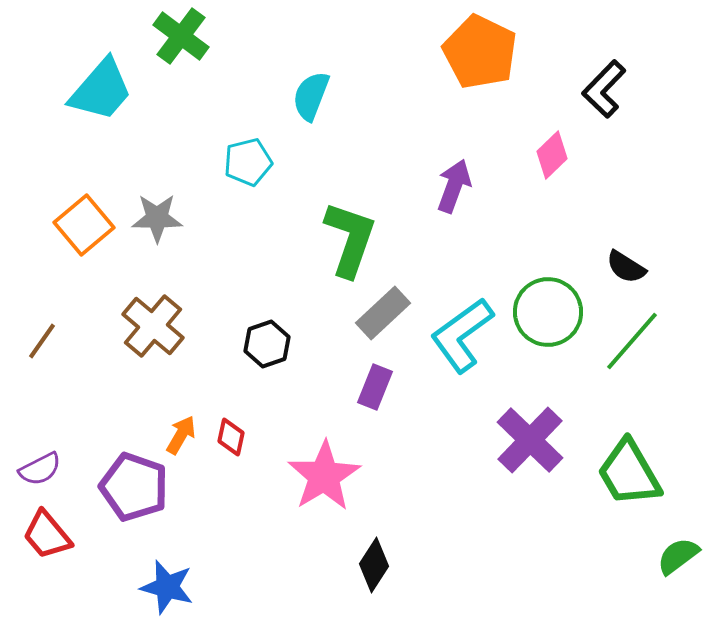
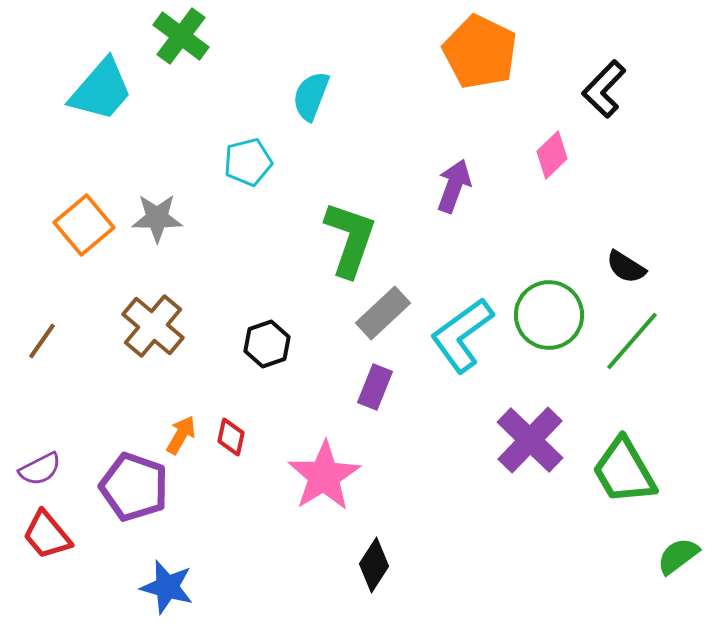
green circle: moved 1 px right, 3 px down
green trapezoid: moved 5 px left, 2 px up
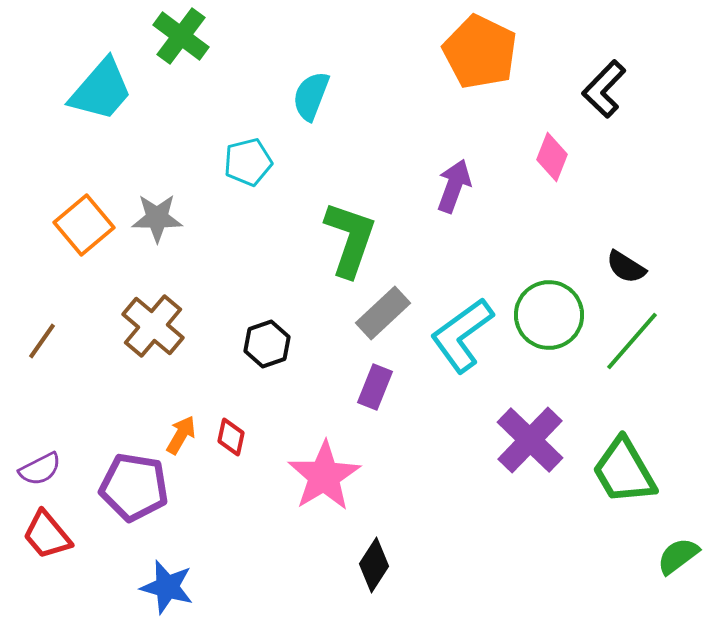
pink diamond: moved 2 px down; rotated 24 degrees counterclockwise
purple pentagon: rotated 10 degrees counterclockwise
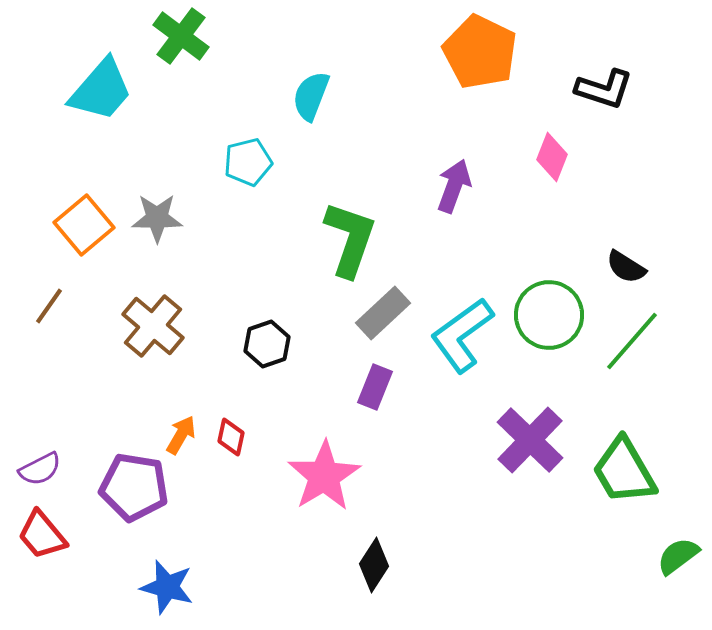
black L-shape: rotated 116 degrees counterclockwise
brown line: moved 7 px right, 35 px up
red trapezoid: moved 5 px left
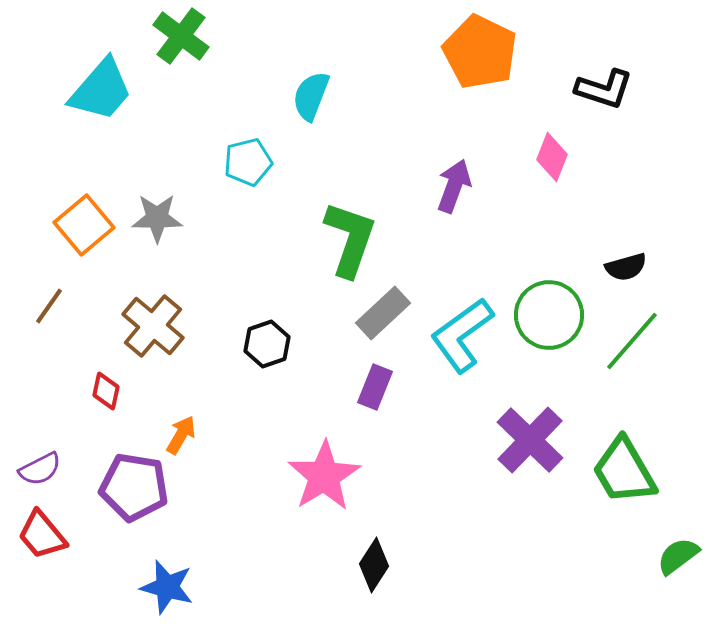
black semicircle: rotated 48 degrees counterclockwise
red diamond: moved 125 px left, 46 px up
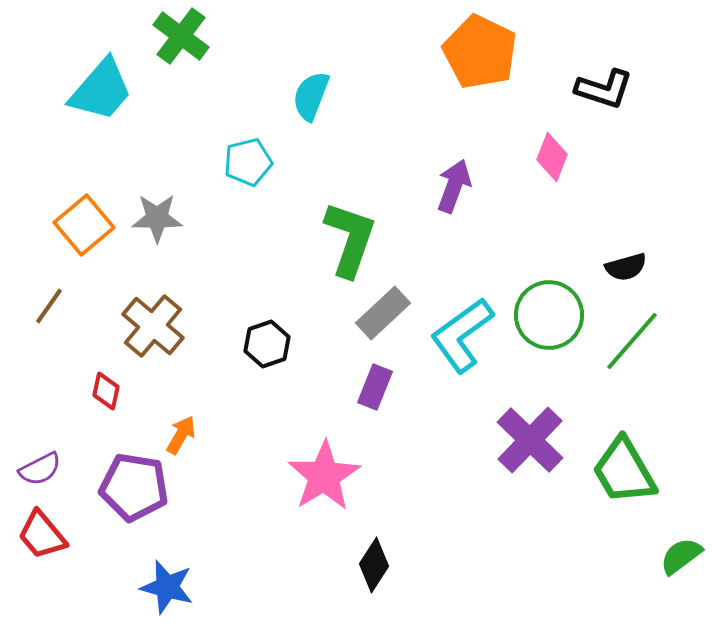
green semicircle: moved 3 px right
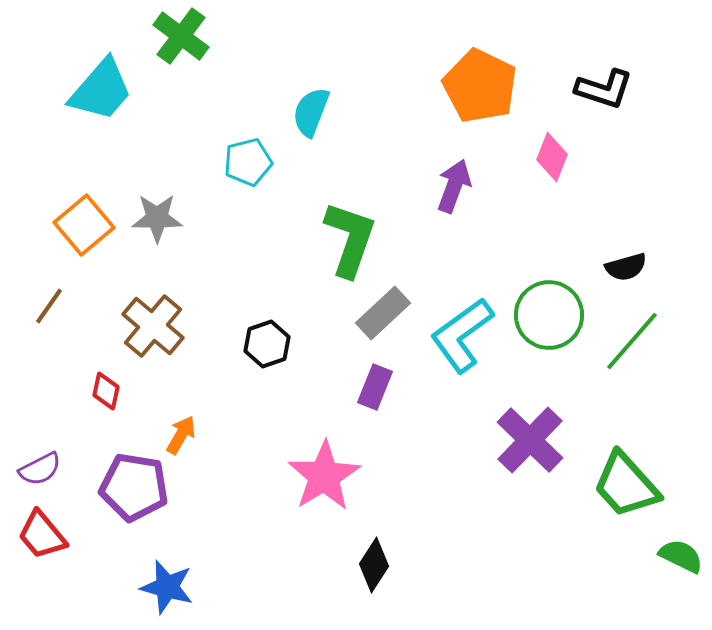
orange pentagon: moved 34 px down
cyan semicircle: moved 16 px down
green trapezoid: moved 2 px right, 14 px down; rotated 12 degrees counterclockwise
green semicircle: rotated 63 degrees clockwise
